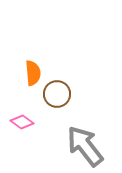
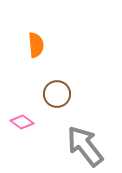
orange semicircle: moved 3 px right, 28 px up
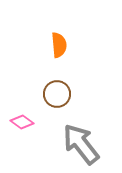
orange semicircle: moved 23 px right
gray arrow: moved 4 px left, 2 px up
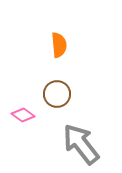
pink diamond: moved 1 px right, 7 px up
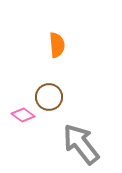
orange semicircle: moved 2 px left
brown circle: moved 8 px left, 3 px down
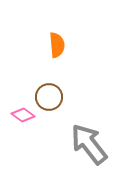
gray arrow: moved 8 px right
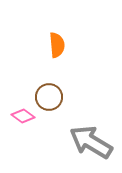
pink diamond: moved 1 px down
gray arrow: moved 2 px right, 2 px up; rotated 21 degrees counterclockwise
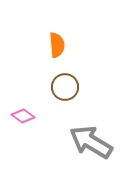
brown circle: moved 16 px right, 10 px up
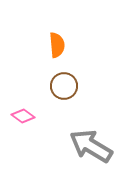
brown circle: moved 1 px left, 1 px up
gray arrow: moved 4 px down
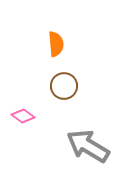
orange semicircle: moved 1 px left, 1 px up
gray arrow: moved 3 px left
